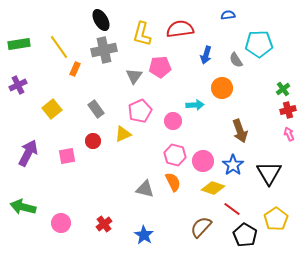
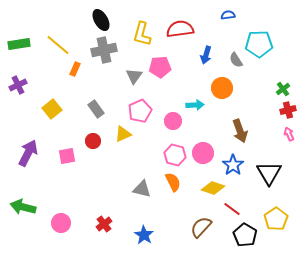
yellow line at (59, 47): moved 1 px left, 2 px up; rotated 15 degrees counterclockwise
pink circle at (203, 161): moved 8 px up
gray triangle at (145, 189): moved 3 px left
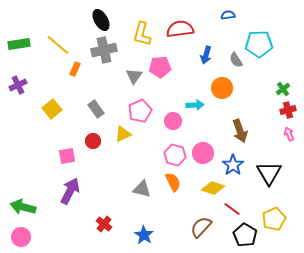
purple arrow at (28, 153): moved 42 px right, 38 px down
yellow pentagon at (276, 219): moved 2 px left; rotated 10 degrees clockwise
pink circle at (61, 223): moved 40 px left, 14 px down
red cross at (104, 224): rotated 14 degrees counterclockwise
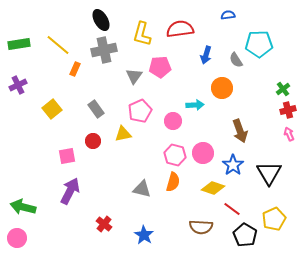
yellow triangle at (123, 134): rotated 12 degrees clockwise
orange semicircle at (173, 182): rotated 42 degrees clockwise
brown semicircle at (201, 227): rotated 130 degrees counterclockwise
pink circle at (21, 237): moved 4 px left, 1 px down
